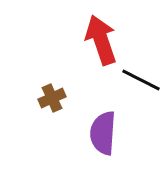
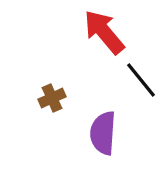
red arrow: moved 3 px right, 8 px up; rotated 21 degrees counterclockwise
black line: rotated 24 degrees clockwise
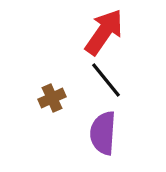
red arrow: rotated 75 degrees clockwise
black line: moved 35 px left
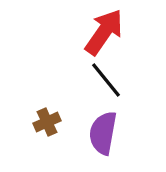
brown cross: moved 5 px left, 24 px down
purple semicircle: rotated 6 degrees clockwise
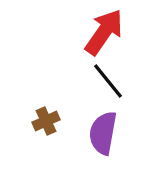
black line: moved 2 px right, 1 px down
brown cross: moved 1 px left, 1 px up
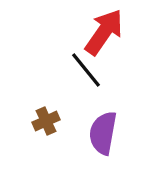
black line: moved 22 px left, 11 px up
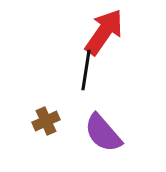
black line: rotated 48 degrees clockwise
purple semicircle: rotated 51 degrees counterclockwise
